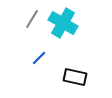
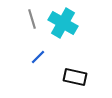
gray line: rotated 48 degrees counterclockwise
blue line: moved 1 px left, 1 px up
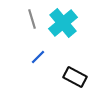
cyan cross: rotated 20 degrees clockwise
black rectangle: rotated 15 degrees clockwise
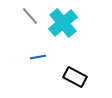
gray line: moved 2 px left, 3 px up; rotated 24 degrees counterclockwise
blue line: rotated 35 degrees clockwise
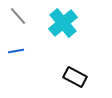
gray line: moved 12 px left
blue line: moved 22 px left, 6 px up
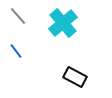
blue line: rotated 63 degrees clockwise
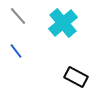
black rectangle: moved 1 px right
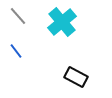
cyan cross: moved 1 px left, 1 px up
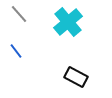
gray line: moved 1 px right, 2 px up
cyan cross: moved 6 px right
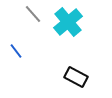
gray line: moved 14 px right
